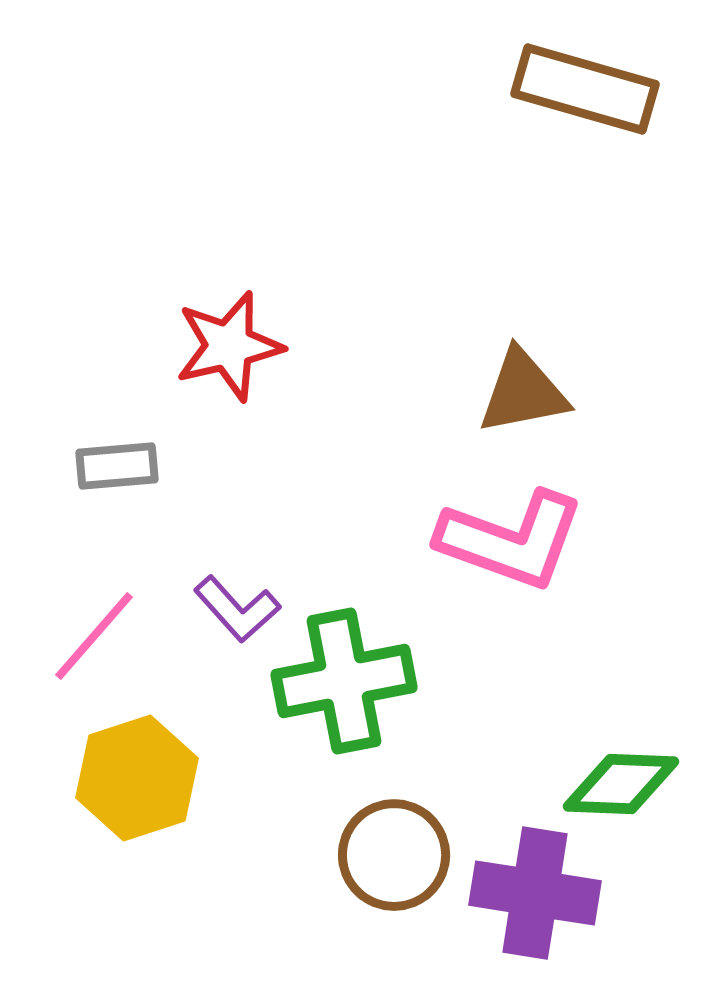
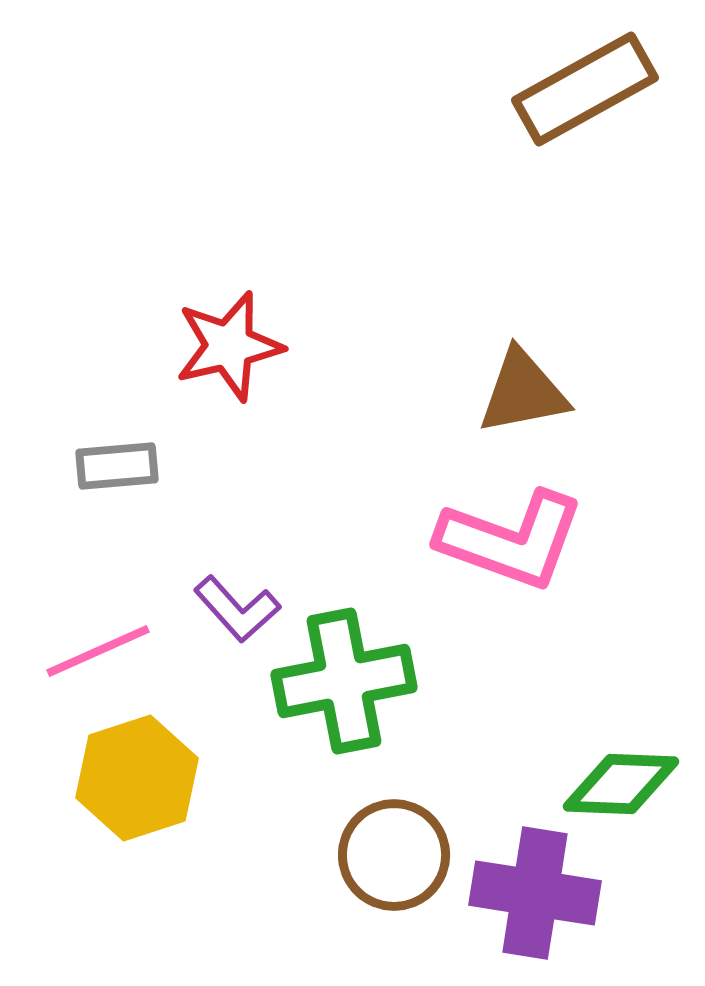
brown rectangle: rotated 45 degrees counterclockwise
pink line: moved 4 px right, 15 px down; rotated 25 degrees clockwise
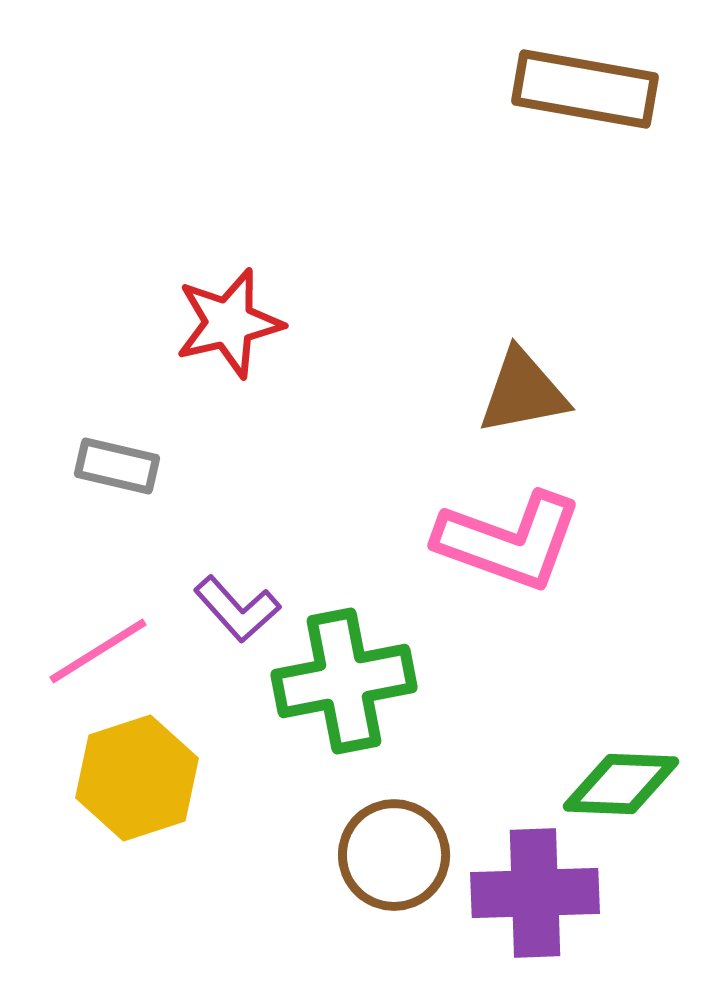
brown rectangle: rotated 39 degrees clockwise
red star: moved 23 px up
gray rectangle: rotated 18 degrees clockwise
pink L-shape: moved 2 px left, 1 px down
pink line: rotated 8 degrees counterclockwise
purple cross: rotated 11 degrees counterclockwise
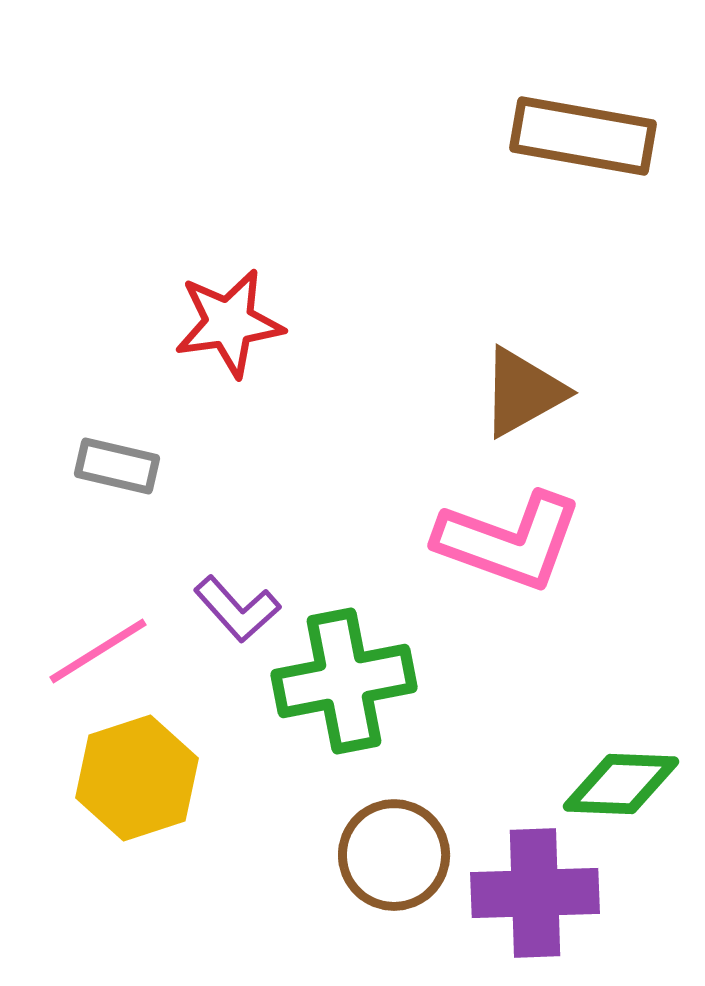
brown rectangle: moved 2 px left, 47 px down
red star: rotated 5 degrees clockwise
brown triangle: rotated 18 degrees counterclockwise
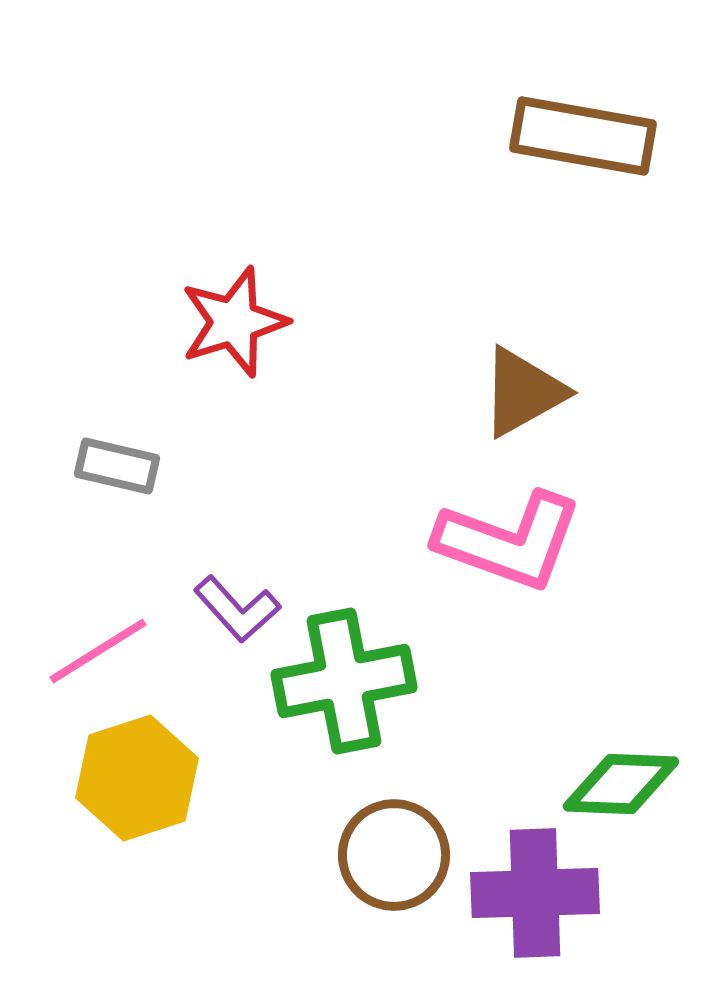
red star: moved 5 px right, 1 px up; rotated 9 degrees counterclockwise
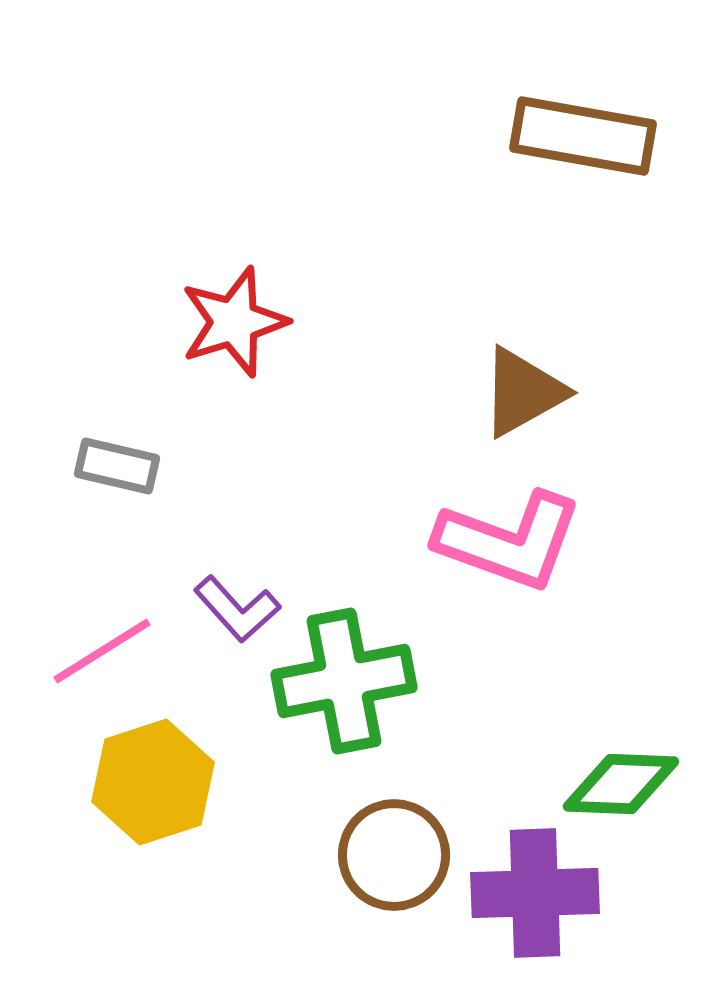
pink line: moved 4 px right
yellow hexagon: moved 16 px right, 4 px down
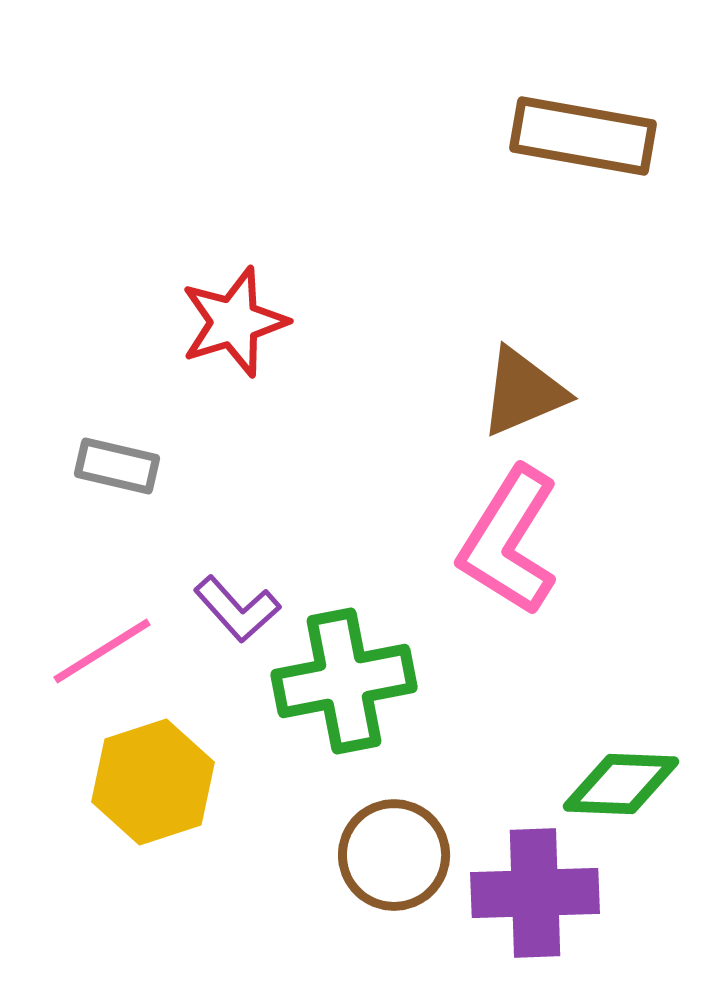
brown triangle: rotated 6 degrees clockwise
pink L-shape: rotated 102 degrees clockwise
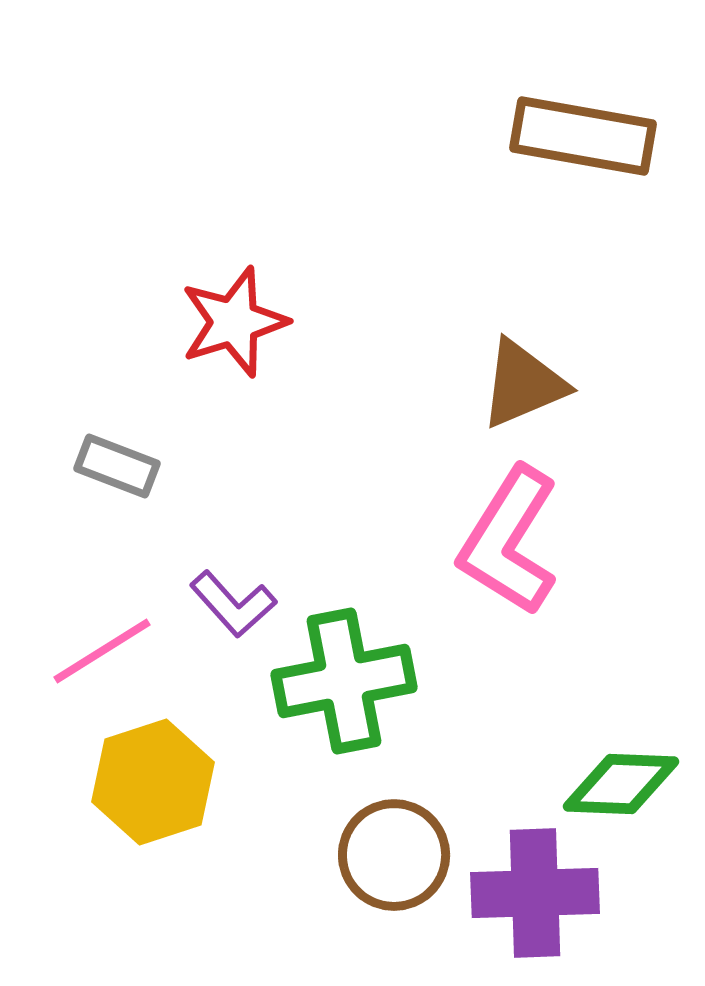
brown triangle: moved 8 px up
gray rectangle: rotated 8 degrees clockwise
purple L-shape: moved 4 px left, 5 px up
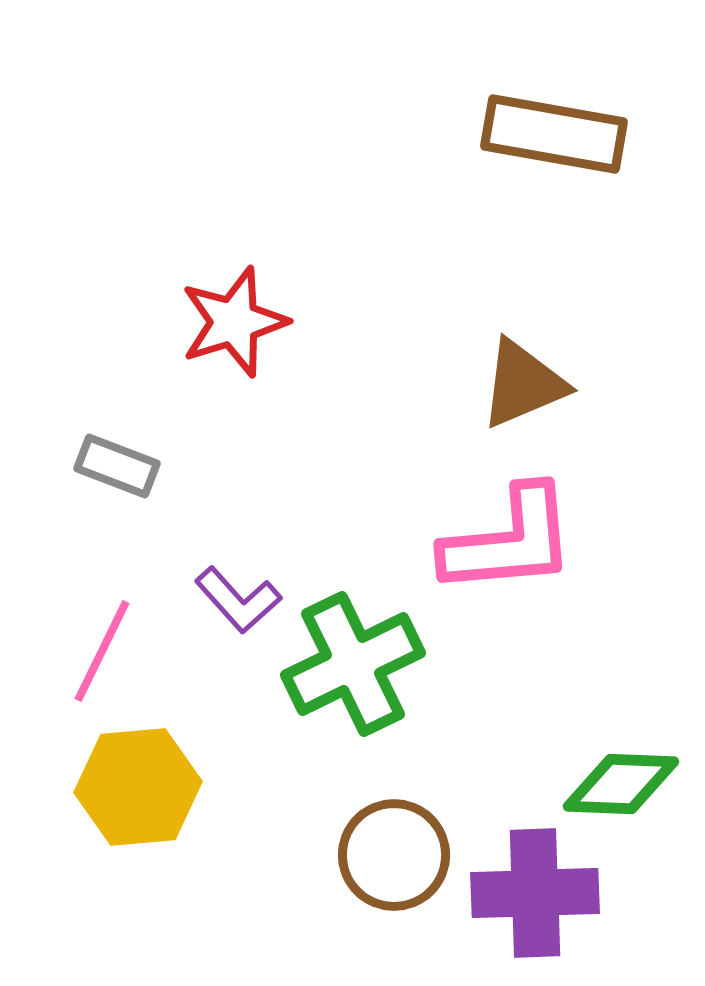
brown rectangle: moved 29 px left, 2 px up
pink L-shape: rotated 127 degrees counterclockwise
purple L-shape: moved 5 px right, 4 px up
pink line: rotated 32 degrees counterclockwise
green cross: moved 9 px right, 17 px up; rotated 15 degrees counterclockwise
yellow hexagon: moved 15 px left, 5 px down; rotated 13 degrees clockwise
